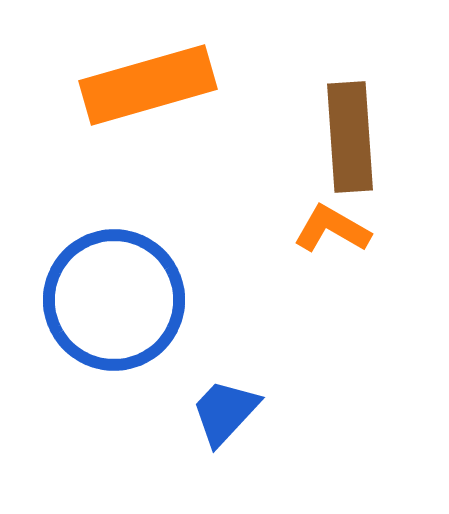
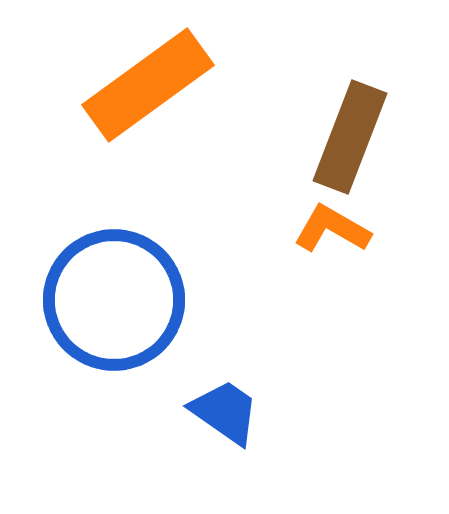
orange rectangle: rotated 20 degrees counterclockwise
brown rectangle: rotated 25 degrees clockwise
blue trapezoid: rotated 82 degrees clockwise
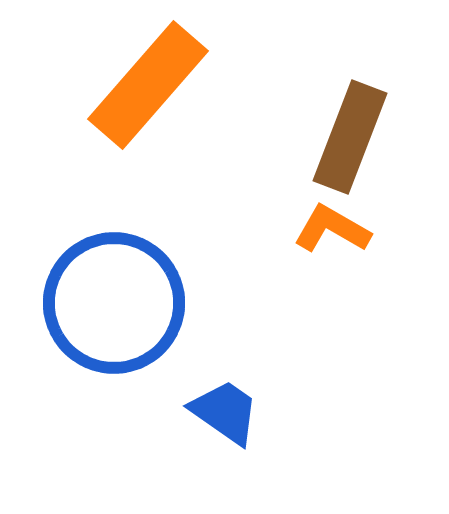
orange rectangle: rotated 13 degrees counterclockwise
blue circle: moved 3 px down
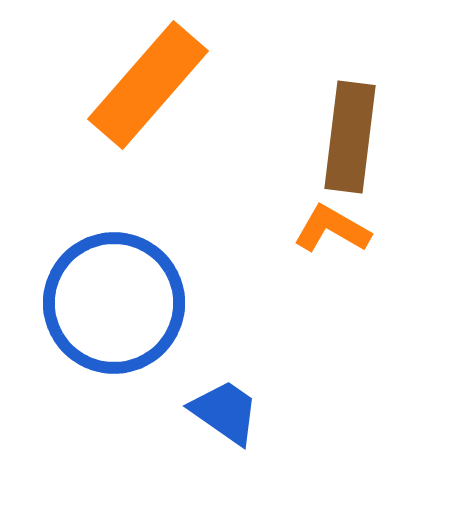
brown rectangle: rotated 14 degrees counterclockwise
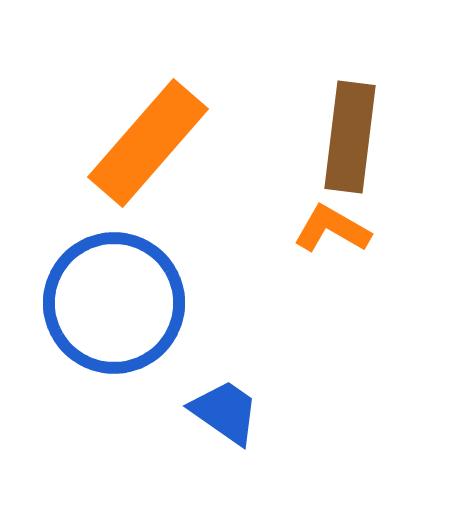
orange rectangle: moved 58 px down
